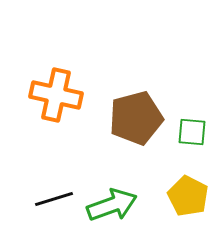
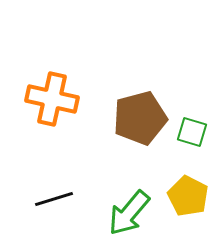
orange cross: moved 4 px left, 4 px down
brown pentagon: moved 4 px right
green square: rotated 12 degrees clockwise
green arrow: moved 17 px right, 8 px down; rotated 150 degrees clockwise
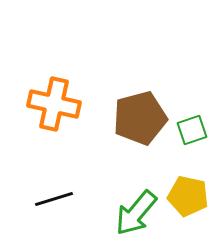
orange cross: moved 2 px right, 5 px down
green square: moved 2 px up; rotated 36 degrees counterclockwise
yellow pentagon: rotated 15 degrees counterclockwise
green arrow: moved 7 px right
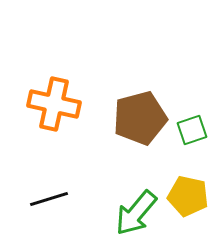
black line: moved 5 px left
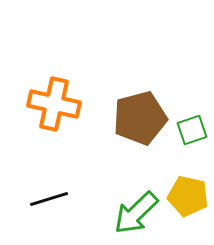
green arrow: rotated 6 degrees clockwise
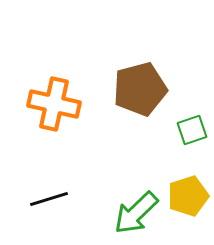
brown pentagon: moved 29 px up
yellow pentagon: rotated 30 degrees counterclockwise
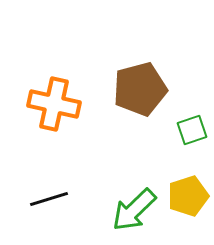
green arrow: moved 2 px left, 3 px up
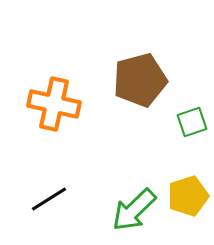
brown pentagon: moved 9 px up
green square: moved 8 px up
black line: rotated 15 degrees counterclockwise
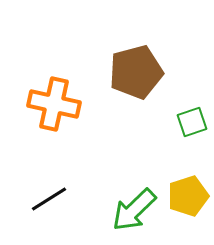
brown pentagon: moved 4 px left, 8 px up
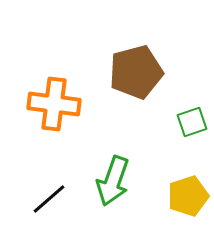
orange cross: rotated 6 degrees counterclockwise
black line: rotated 9 degrees counterclockwise
green arrow: moved 21 px left, 29 px up; rotated 27 degrees counterclockwise
